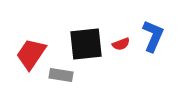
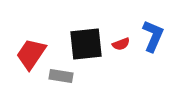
gray rectangle: moved 1 px down
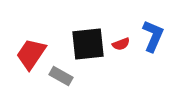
black square: moved 2 px right
gray rectangle: rotated 20 degrees clockwise
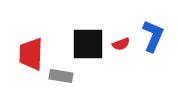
black square: rotated 6 degrees clockwise
red trapezoid: rotated 32 degrees counterclockwise
gray rectangle: rotated 20 degrees counterclockwise
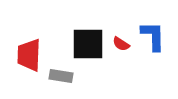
blue L-shape: rotated 24 degrees counterclockwise
red semicircle: rotated 54 degrees clockwise
red trapezoid: moved 2 px left, 1 px down
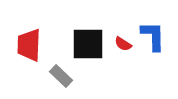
red semicircle: moved 2 px right
red trapezoid: moved 10 px up
gray rectangle: rotated 35 degrees clockwise
